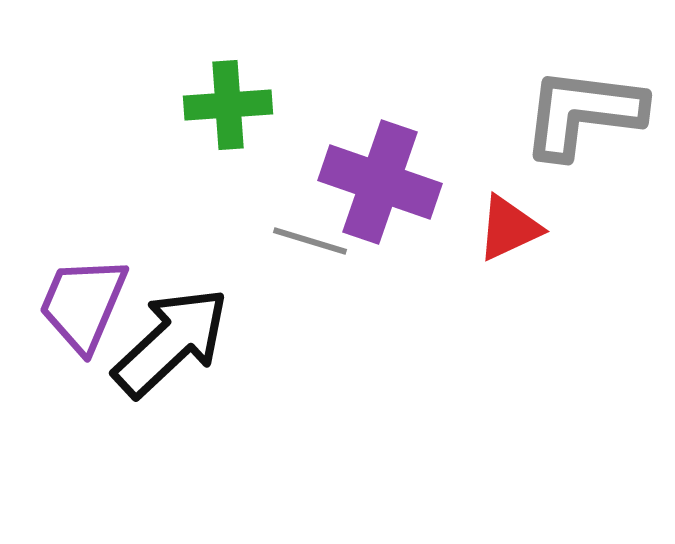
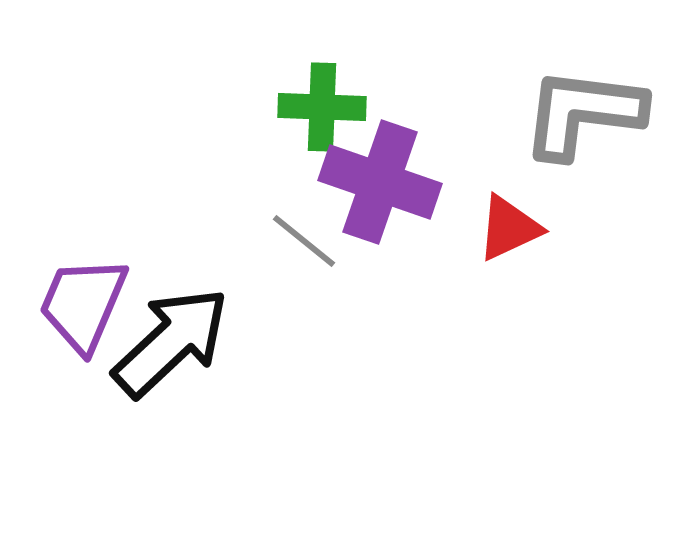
green cross: moved 94 px right, 2 px down; rotated 6 degrees clockwise
gray line: moved 6 px left; rotated 22 degrees clockwise
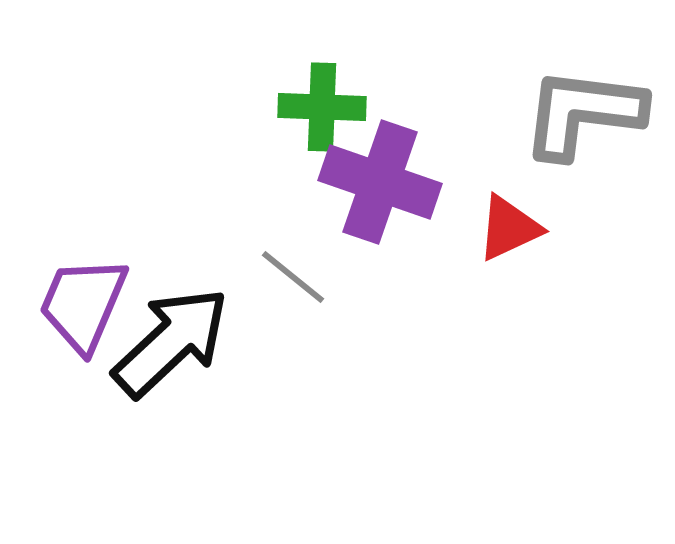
gray line: moved 11 px left, 36 px down
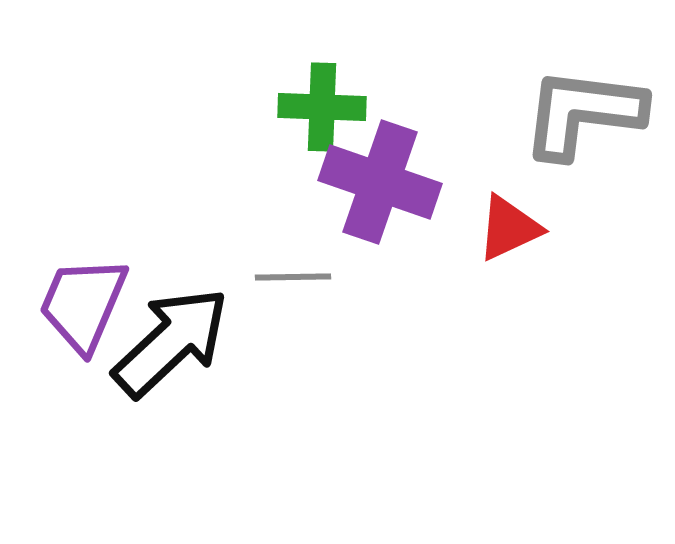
gray line: rotated 40 degrees counterclockwise
